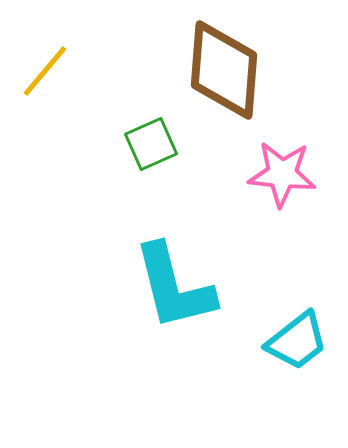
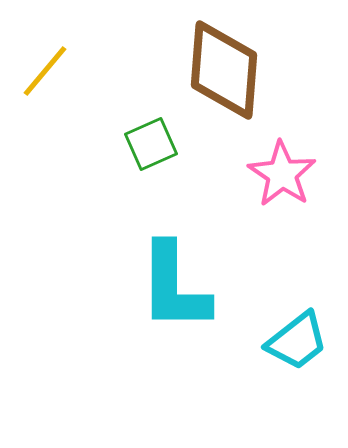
pink star: rotated 28 degrees clockwise
cyan L-shape: rotated 14 degrees clockwise
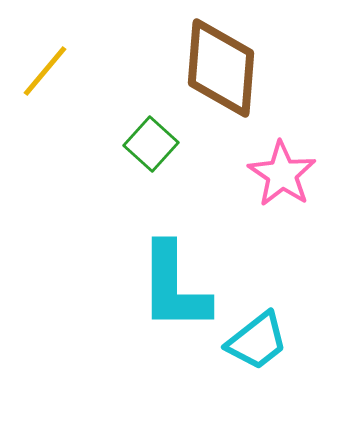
brown diamond: moved 3 px left, 2 px up
green square: rotated 24 degrees counterclockwise
cyan trapezoid: moved 40 px left
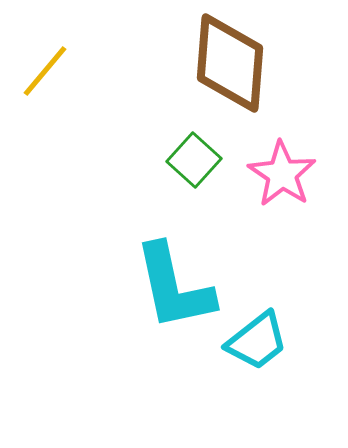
brown diamond: moved 9 px right, 5 px up
green square: moved 43 px right, 16 px down
cyan L-shape: rotated 12 degrees counterclockwise
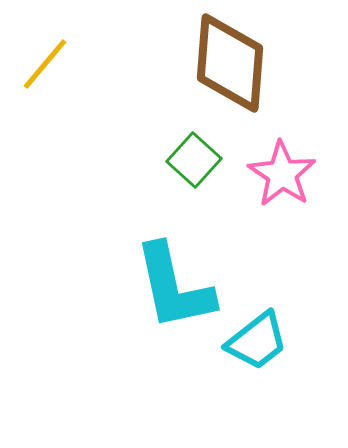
yellow line: moved 7 px up
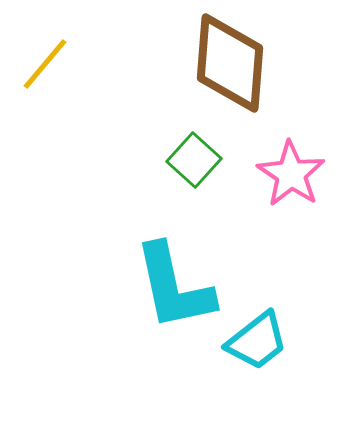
pink star: moved 9 px right
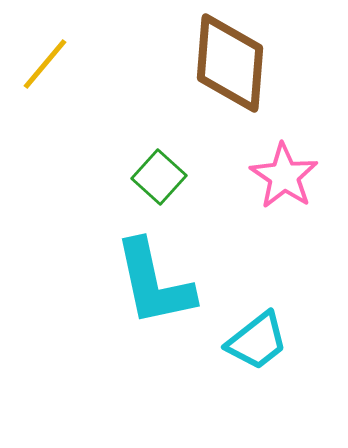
green square: moved 35 px left, 17 px down
pink star: moved 7 px left, 2 px down
cyan L-shape: moved 20 px left, 4 px up
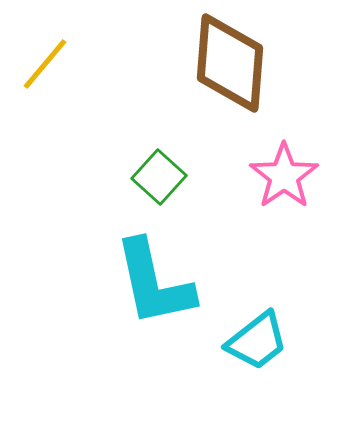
pink star: rotated 4 degrees clockwise
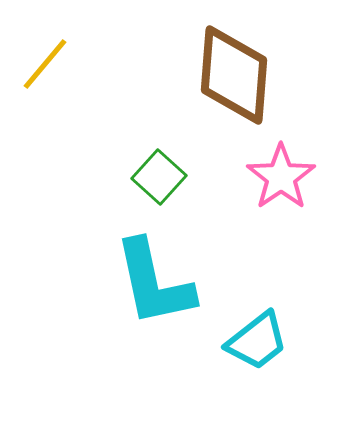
brown diamond: moved 4 px right, 12 px down
pink star: moved 3 px left, 1 px down
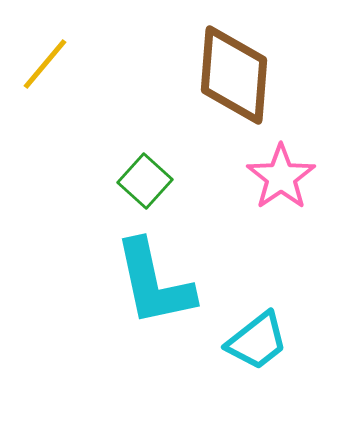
green square: moved 14 px left, 4 px down
